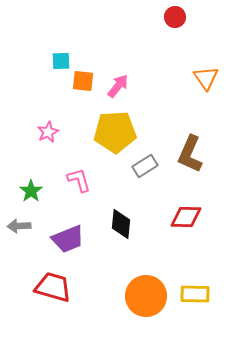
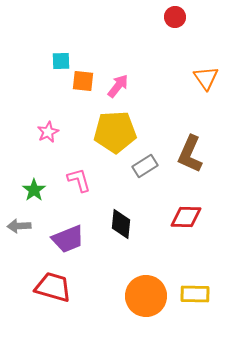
green star: moved 3 px right, 1 px up
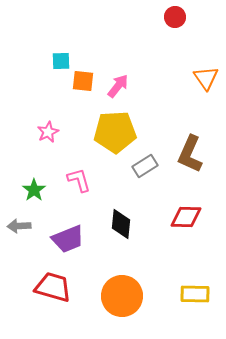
orange circle: moved 24 px left
